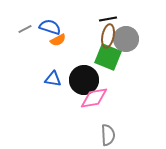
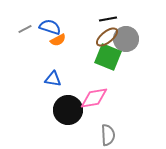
brown ellipse: moved 1 px left, 1 px down; rotated 40 degrees clockwise
black circle: moved 16 px left, 30 px down
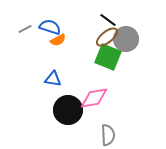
black line: moved 1 px down; rotated 48 degrees clockwise
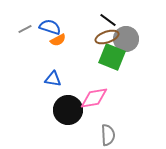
brown ellipse: rotated 20 degrees clockwise
green square: moved 4 px right
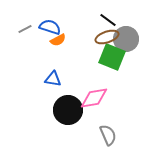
gray semicircle: rotated 20 degrees counterclockwise
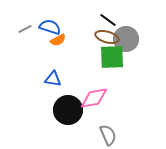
brown ellipse: rotated 35 degrees clockwise
green square: rotated 24 degrees counterclockwise
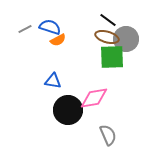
blue triangle: moved 2 px down
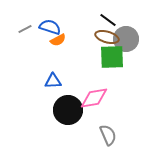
blue triangle: rotated 12 degrees counterclockwise
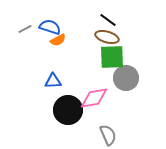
gray circle: moved 39 px down
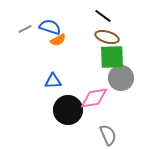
black line: moved 5 px left, 4 px up
gray circle: moved 5 px left
